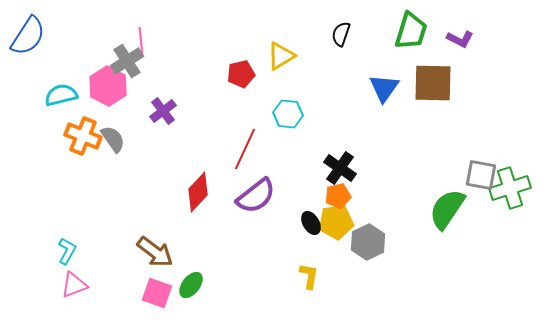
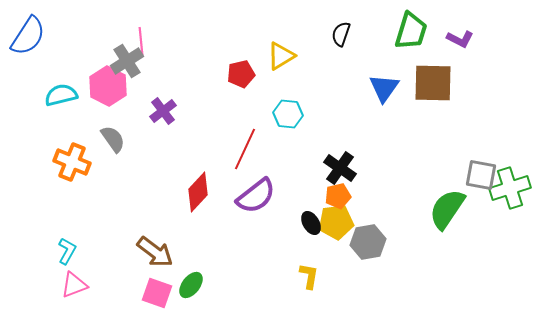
orange cross: moved 11 px left, 26 px down
gray hexagon: rotated 16 degrees clockwise
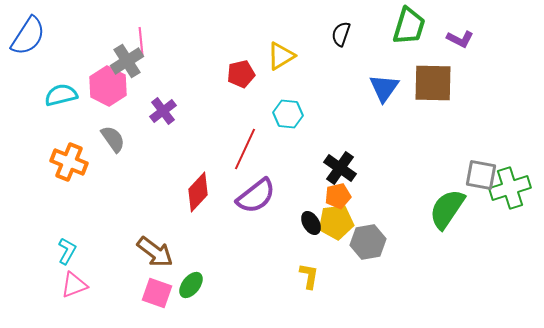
green trapezoid: moved 2 px left, 5 px up
orange cross: moved 3 px left
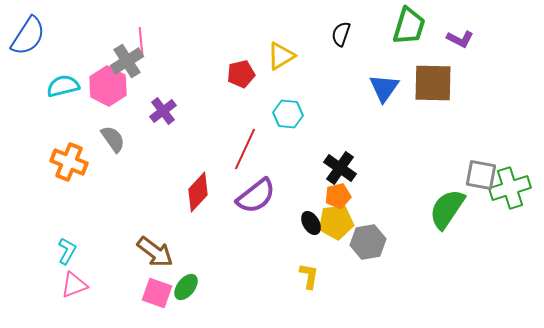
cyan semicircle: moved 2 px right, 9 px up
green ellipse: moved 5 px left, 2 px down
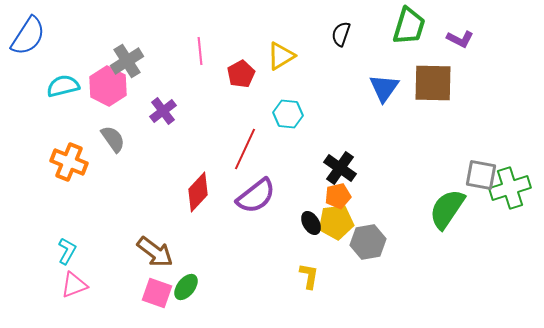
pink line: moved 59 px right, 10 px down
red pentagon: rotated 16 degrees counterclockwise
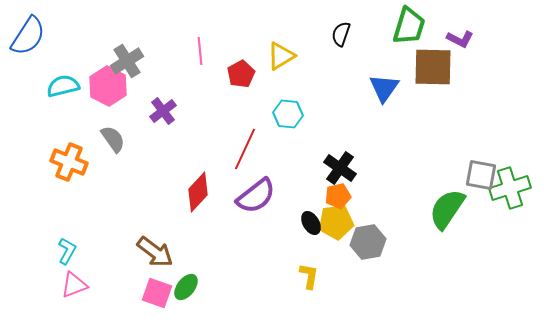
brown square: moved 16 px up
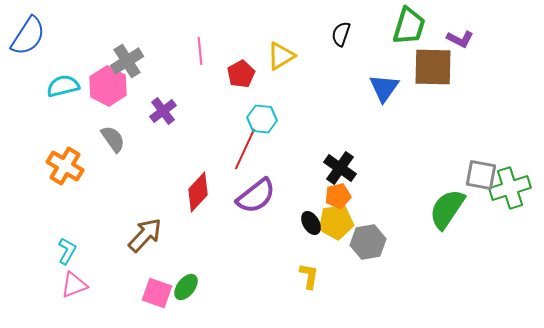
cyan hexagon: moved 26 px left, 5 px down
orange cross: moved 4 px left, 4 px down; rotated 9 degrees clockwise
brown arrow: moved 10 px left, 17 px up; rotated 84 degrees counterclockwise
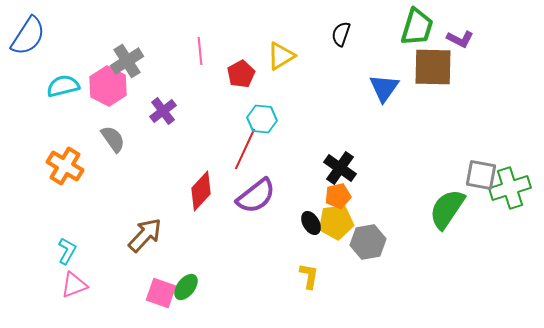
green trapezoid: moved 8 px right, 1 px down
red diamond: moved 3 px right, 1 px up
pink square: moved 4 px right
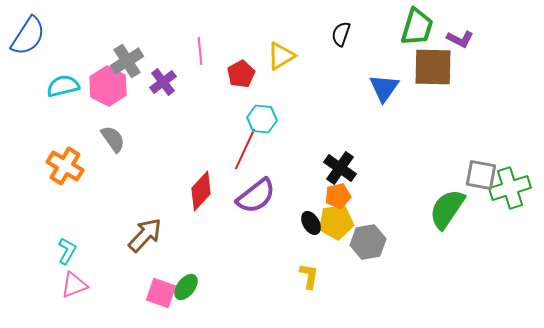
purple cross: moved 29 px up
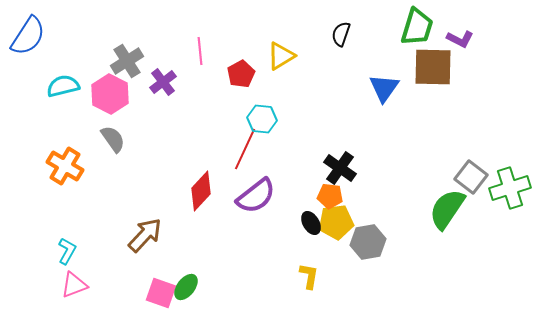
pink hexagon: moved 2 px right, 8 px down
gray square: moved 10 px left, 2 px down; rotated 28 degrees clockwise
orange pentagon: moved 8 px left; rotated 20 degrees clockwise
